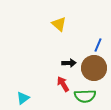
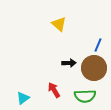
red arrow: moved 9 px left, 6 px down
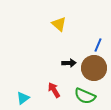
green semicircle: rotated 25 degrees clockwise
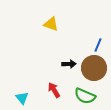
yellow triangle: moved 8 px left; rotated 21 degrees counterclockwise
black arrow: moved 1 px down
cyan triangle: moved 1 px left; rotated 32 degrees counterclockwise
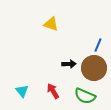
red arrow: moved 1 px left, 1 px down
cyan triangle: moved 7 px up
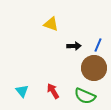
black arrow: moved 5 px right, 18 px up
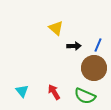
yellow triangle: moved 5 px right, 4 px down; rotated 21 degrees clockwise
red arrow: moved 1 px right, 1 px down
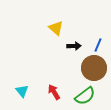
green semicircle: rotated 60 degrees counterclockwise
